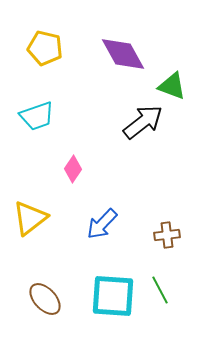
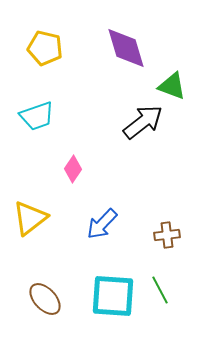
purple diamond: moved 3 px right, 6 px up; rotated 12 degrees clockwise
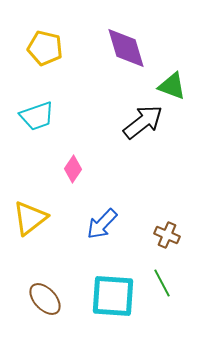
brown cross: rotated 30 degrees clockwise
green line: moved 2 px right, 7 px up
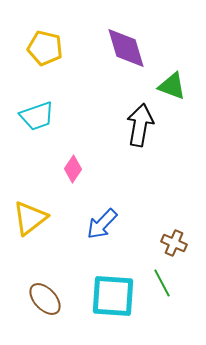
black arrow: moved 3 px left, 3 px down; rotated 42 degrees counterclockwise
brown cross: moved 7 px right, 8 px down
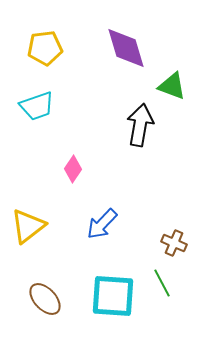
yellow pentagon: rotated 20 degrees counterclockwise
cyan trapezoid: moved 10 px up
yellow triangle: moved 2 px left, 8 px down
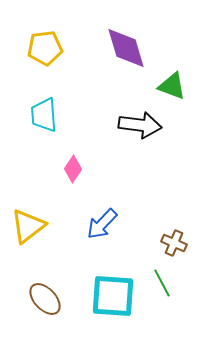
cyan trapezoid: moved 7 px right, 9 px down; rotated 105 degrees clockwise
black arrow: rotated 87 degrees clockwise
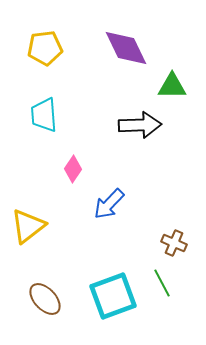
purple diamond: rotated 9 degrees counterclockwise
green triangle: rotated 20 degrees counterclockwise
black arrow: rotated 9 degrees counterclockwise
blue arrow: moved 7 px right, 20 px up
cyan square: rotated 24 degrees counterclockwise
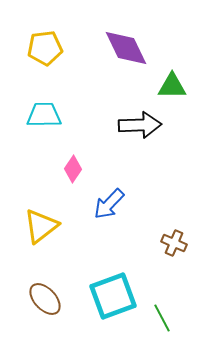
cyan trapezoid: rotated 93 degrees clockwise
yellow triangle: moved 13 px right
green line: moved 35 px down
